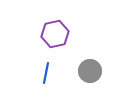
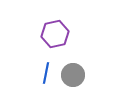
gray circle: moved 17 px left, 4 px down
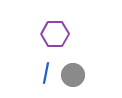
purple hexagon: rotated 12 degrees clockwise
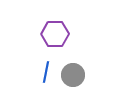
blue line: moved 1 px up
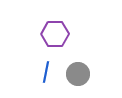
gray circle: moved 5 px right, 1 px up
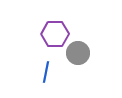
gray circle: moved 21 px up
